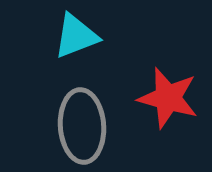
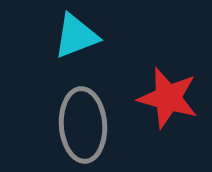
gray ellipse: moved 1 px right, 1 px up
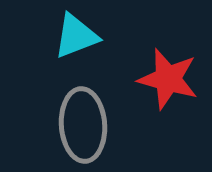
red star: moved 19 px up
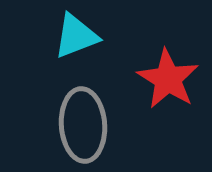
red star: rotated 16 degrees clockwise
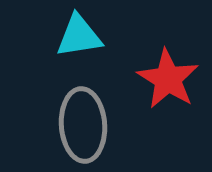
cyan triangle: moved 3 px right; rotated 12 degrees clockwise
